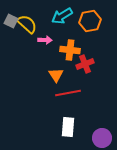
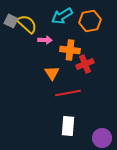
orange triangle: moved 4 px left, 2 px up
white rectangle: moved 1 px up
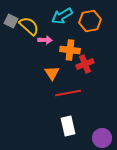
yellow semicircle: moved 2 px right, 2 px down
white rectangle: rotated 18 degrees counterclockwise
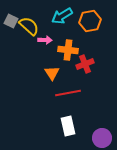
orange cross: moved 2 px left
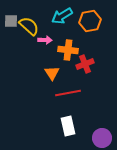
gray square: rotated 24 degrees counterclockwise
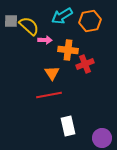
red line: moved 19 px left, 2 px down
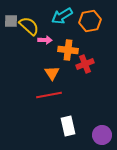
purple circle: moved 3 px up
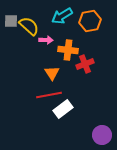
pink arrow: moved 1 px right
white rectangle: moved 5 px left, 17 px up; rotated 66 degrees clockwise
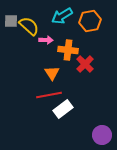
red cross: rotated 24 degrees counterclockwise
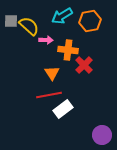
red cross: moved 1 px left, 1 px down
